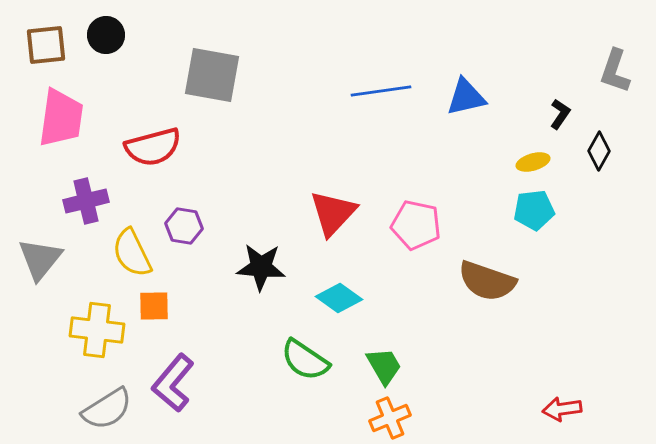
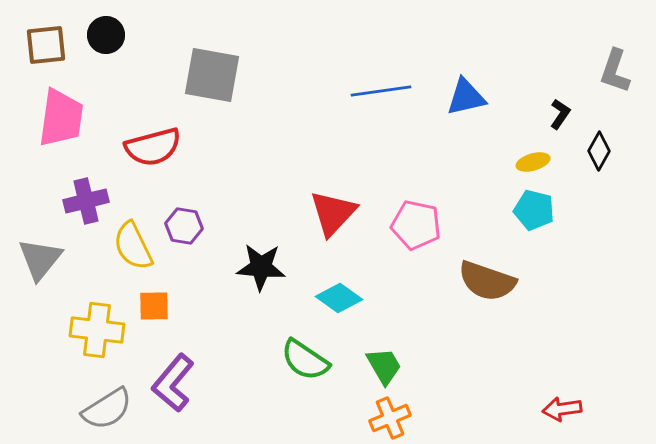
cyan pentagon: rotated 21 degrees clockwise
yellow semicircle: moved 1 px right, 7 px up
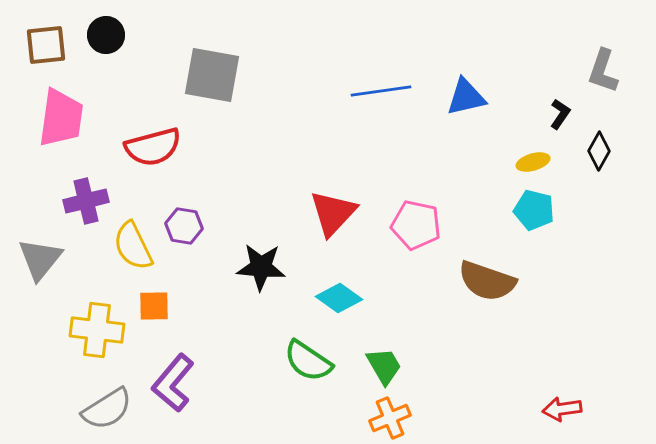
gray L-shape: moved 12 px left
green semicircle: moved 3 px right, 1 px down
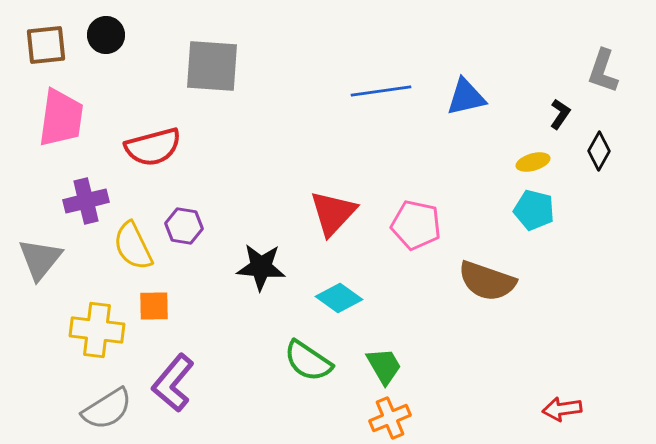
gray square: moved 9 px up; rotated 6 degrees counterclockwise
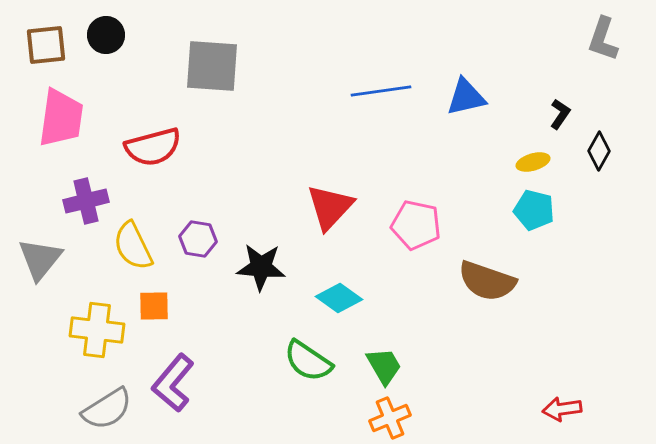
gray L-shape: moved 32 px up
red triangle: moved 3 px left, 6 px up
purple hexagon: moved 14 px right, 13 px down
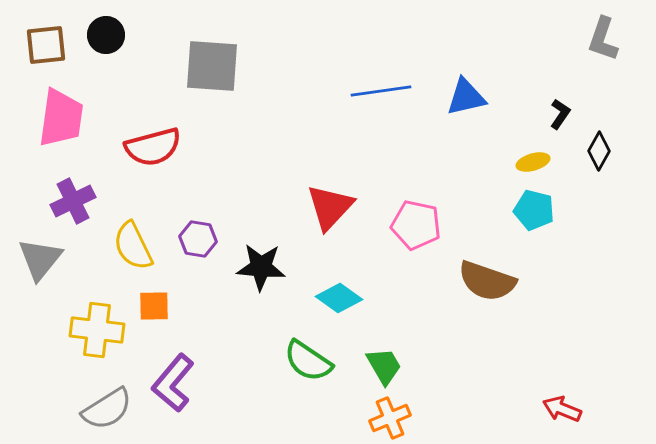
purple cross: moved 13 px left; rotated 12 degrees counterclockwise
red arrow: rotated 30 degrees clockwise
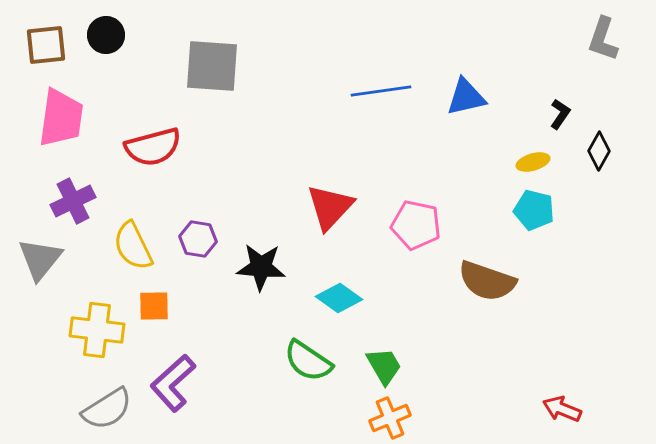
purple L-shape: rotated 8 degrees clockwise
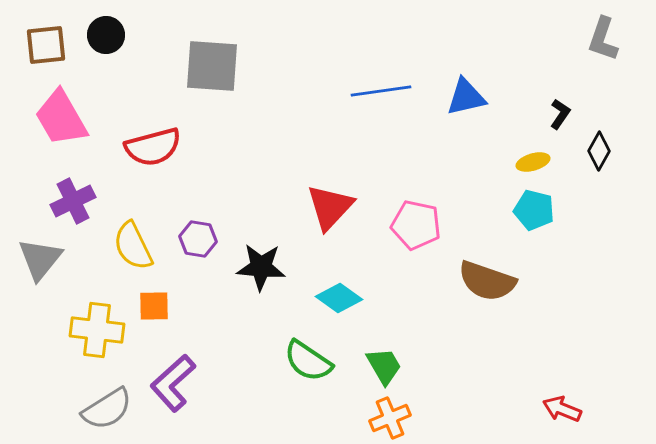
pink trapezoid: rotated 142 degrees clockwise
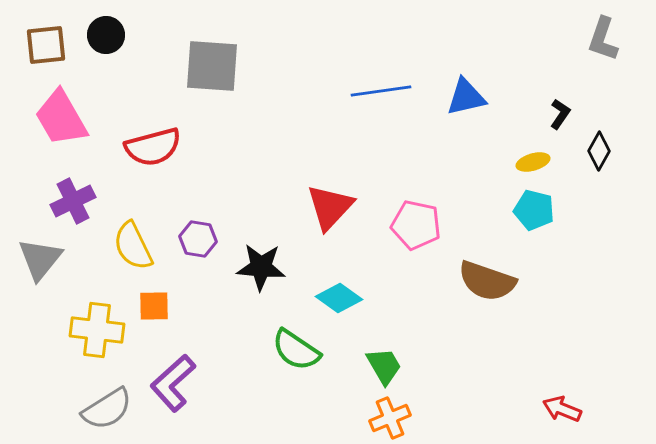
green semicircle: moved 12 px left, 11 px up
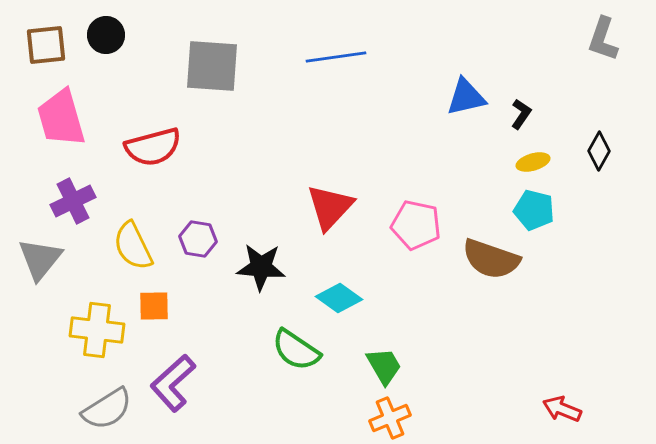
blue line: moved 45 px left, 34 px up
black L-shape: moved 39 px left
pink trapezoid: rotated 14 degrees clockwise
brown semicircle: moved 4 px right, 22 px up
